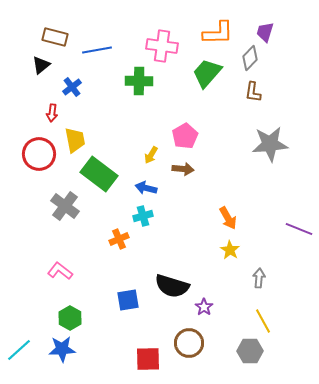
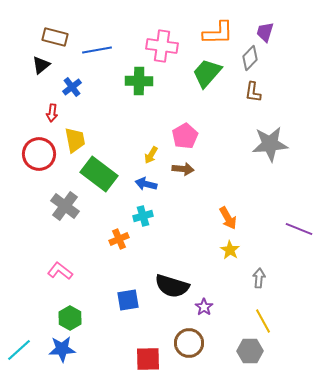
blue arrow: moved 4 px up
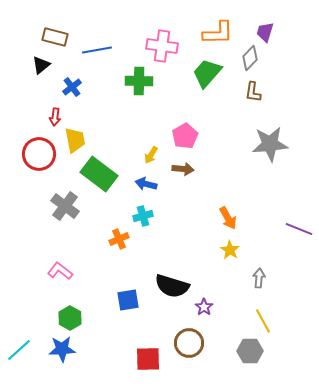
red arrow: moved 3 px right, 4 px down
